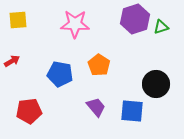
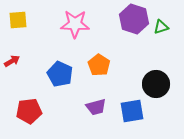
purple hexagon: moved 1 px left; rotated 24 degrees counterclockwise
blue pentagon: rotated 15 degrees clockwise
purple trapezoid: rotated 115 degrees clockwise
blue square: rotated 15 degrees counterclockwise
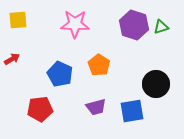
purple hexagon: moved 6 px down
red arrow: moved 2 px up
red pentagon: moved 11 px right, 2 px up
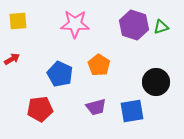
yellow square: moved 1 px down
black circle: moved 2 px up
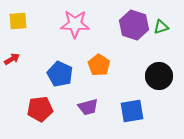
black circle: moved 3 px right, 6 px up
purple trapezoid: moved 8 px left
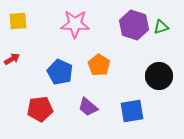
blue pentagon: moved 2 px up
purple trapezoid: rotated 55 degrees clockwise
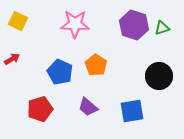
yellow square: rotated 30 degrees clockwise
green triangle: moved 1 px right, 1 px down
orange pentagon: moved 3 px left
red pentagon: rotated 10 degrees counterclockwise
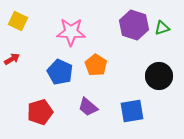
pink star: moved 4 px left, 8 px down
red pentagon: moved 3 px down
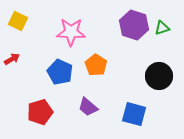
blue square: moved 2 px right, 3 px down; rotated 25 degrees clockwise
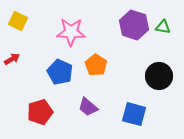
green triangle: moved 1 px right, 1 px up; rotated 28 degrees clockwise
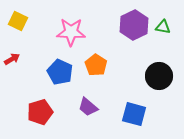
purple hexagon: rotated 16 degrees clockwise
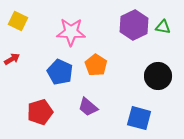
black circle: moved 1 px left
blue square: moved 5 px right, 4 px down
